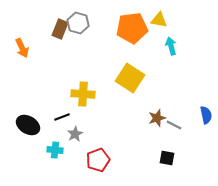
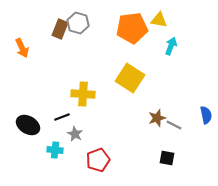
cyan arrow: rotated 36 degrees clockwise
gray star: rotated 14 degrees counterclockwise
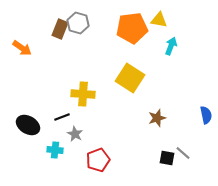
orange arrow: rotated 30 degrees counterclockwise
gray line: moved 9 px right, 28 px down; rotated 14 degrees clockwise
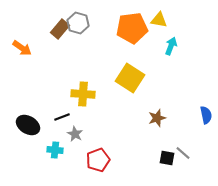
brown rectangle: rotated 18 degrees clockwise
